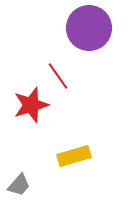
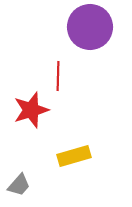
purple circle: moved 1 px right, 1 px up
red line: rotated 36 degrees clockwise
red star: moved 5 px down
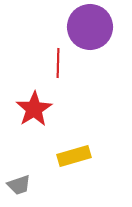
red line: moved 13 px up
red star: moved 3 px right, 1 px up; rotated 15 degrees counterclockwise
gray trapezoid: rotated 30 degrees clockwise
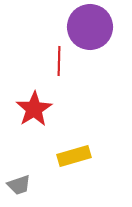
red line: moved 1 px right, 2 px up
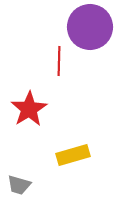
red star: moved 5 px left
yellow rectangle: moved 1 px left, 1 px up
gray trapezoid: rotated 35 degrees clockwise
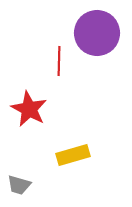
purple circle: moved 7 px right, 6 px down
red star: rotated 12 degrees counterclockwise
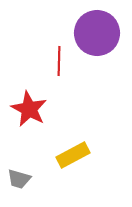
yellow rectangle: rotated 12 degrees counterclockwise
gray trapezoid: moved 6 px up
